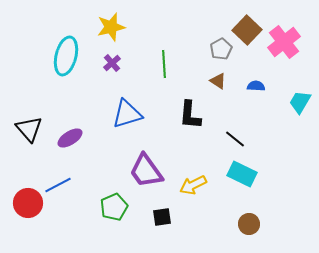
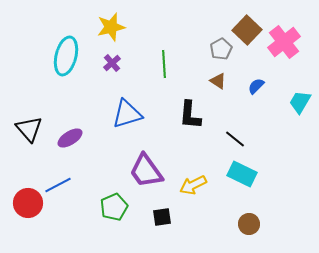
blue semicircle: rotated 48 degrees counterclockwise
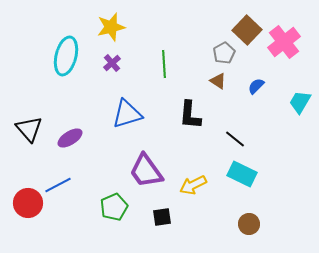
gray pentagon: moved 3 px right, 4 px down
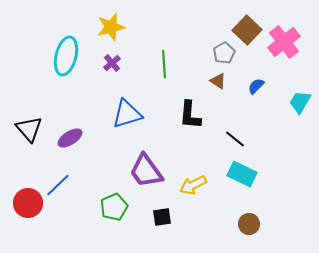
blue line: rotated 16 degrees counterclockwise
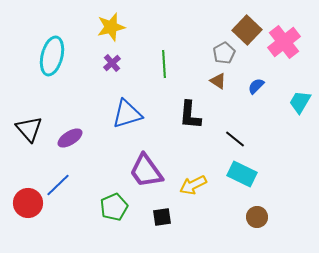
cyan ellipse: moved 14 px left
brown circle: moved 8 px right, 7 px up
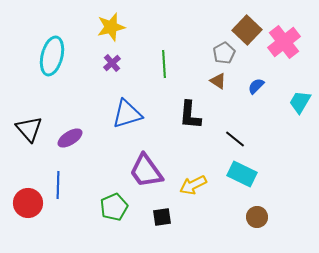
blue line: rotated 44 degrees counterclockwise
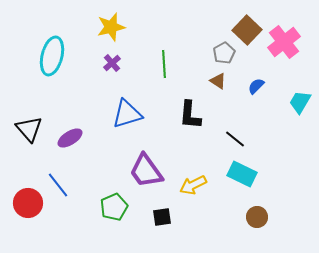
blue line: rotated 40 degrees counterclockwise
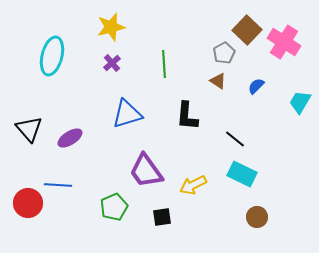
pink cross: rotated 20 degrees counterclockwise
black L-shape: moved 3 px left, 1 px down
blue line: rotated 48 degrees counterclockwise
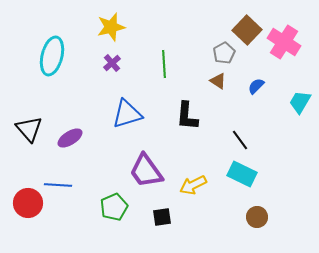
black line: moved 5 px right, 1 px down; rotated 15 degrees clockwise
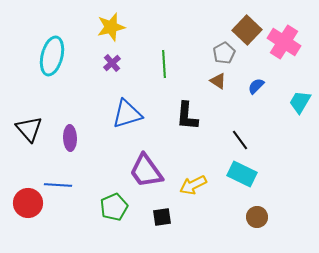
purple ellipse: rotated 60 degrees counterclockwise
